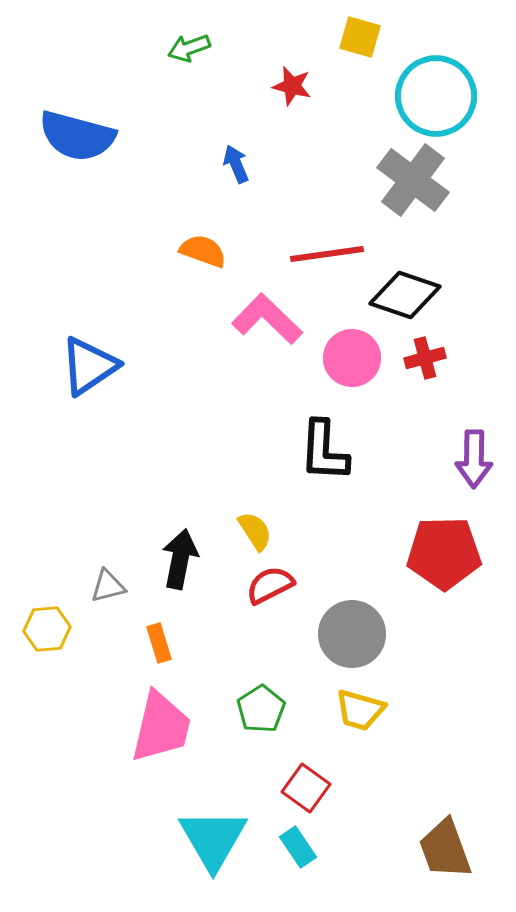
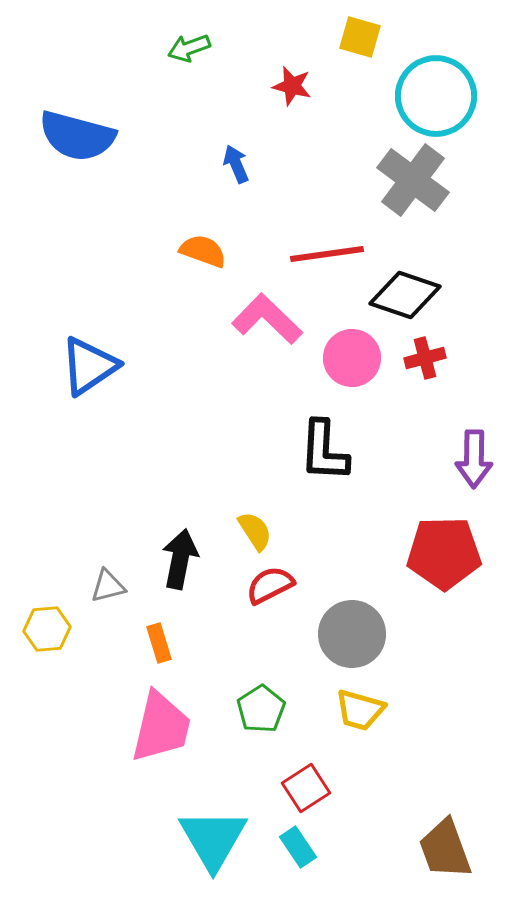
red square: rotated 21 degrees clockwise
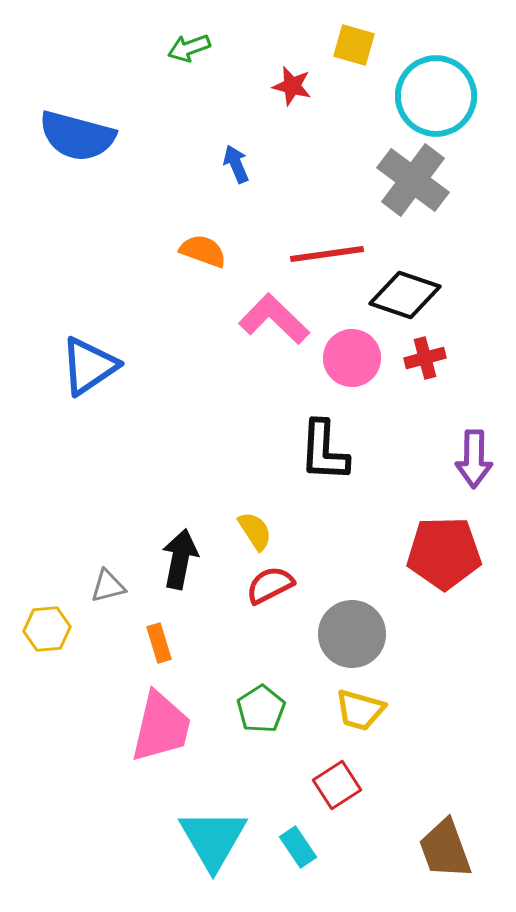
yellow square: moved 6 px left, 8 px down
pink L-shape: moved 7 px right
red square: moved 31 px right, 3 px up
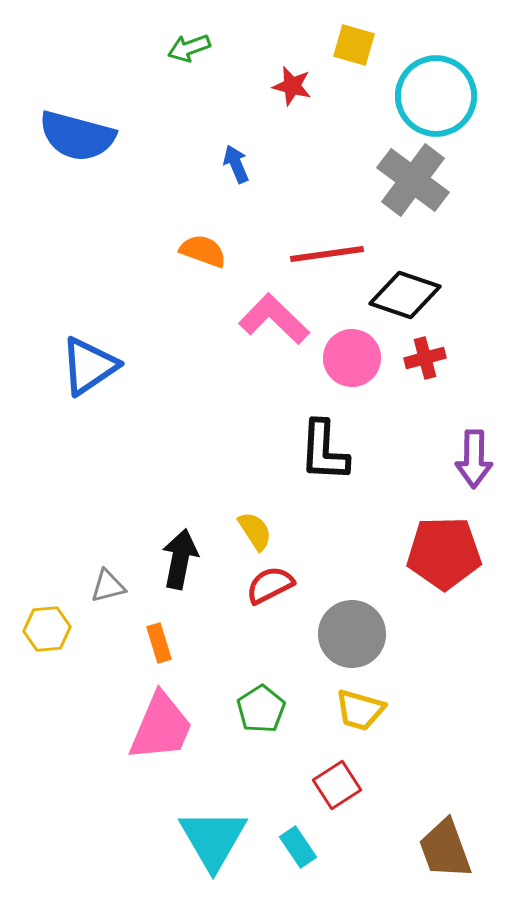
pink trapezoid: rotated 10 degrees clockwise
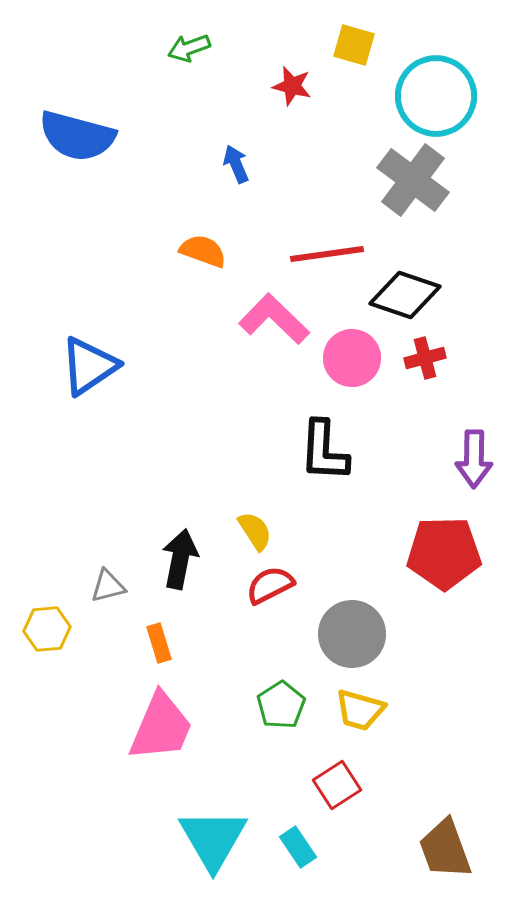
green pentagon: moved 20 px right, 4 px up
